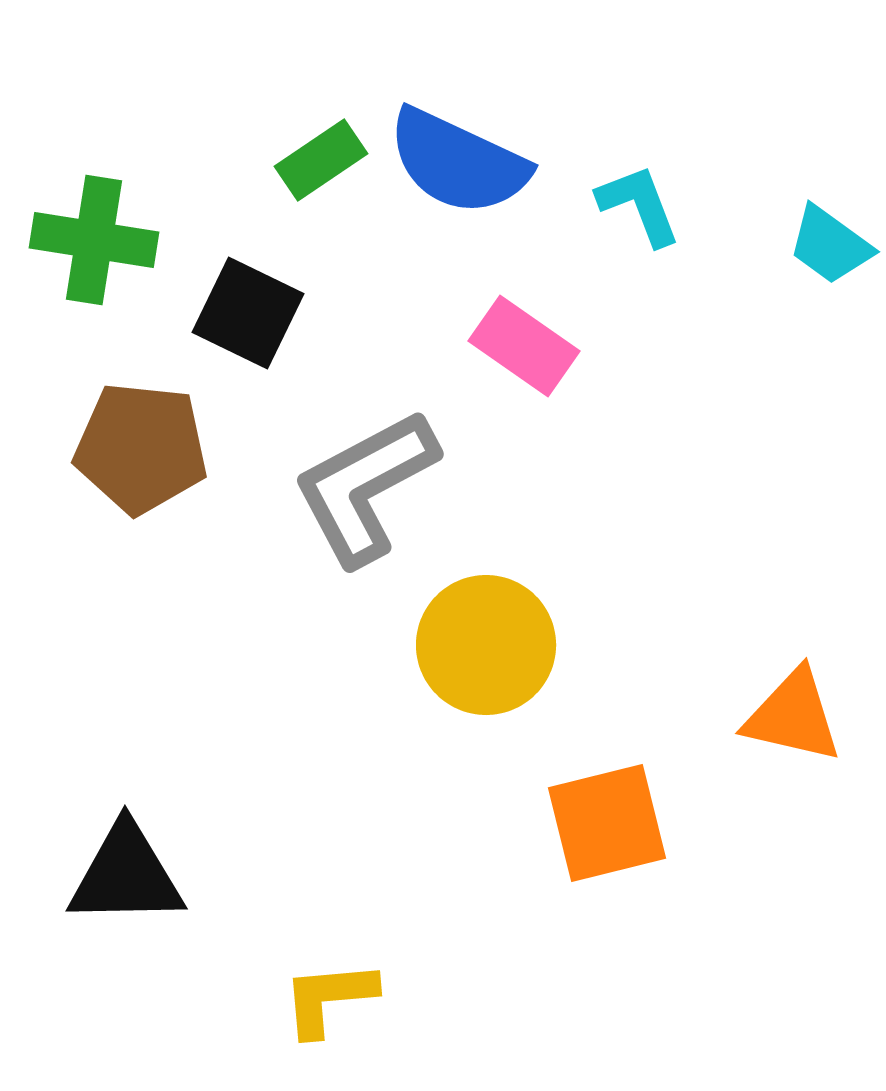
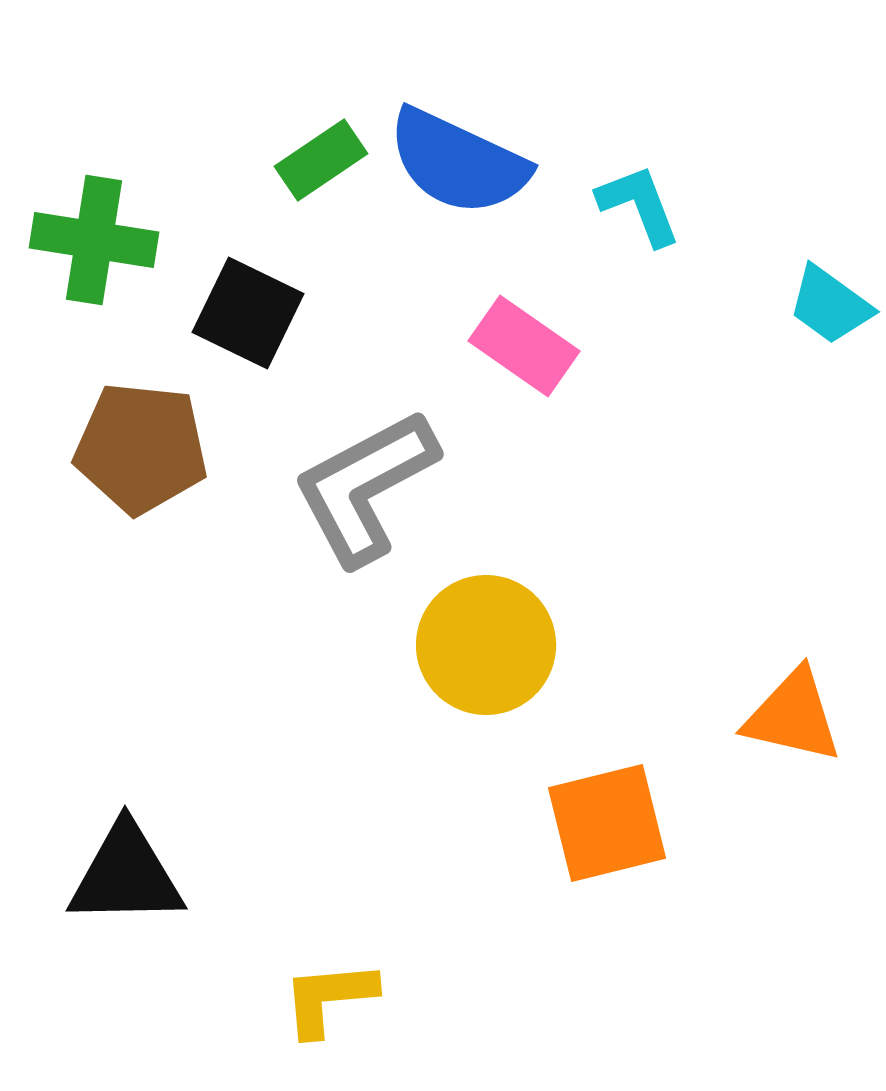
cyan trapezoid: moved 60 px down
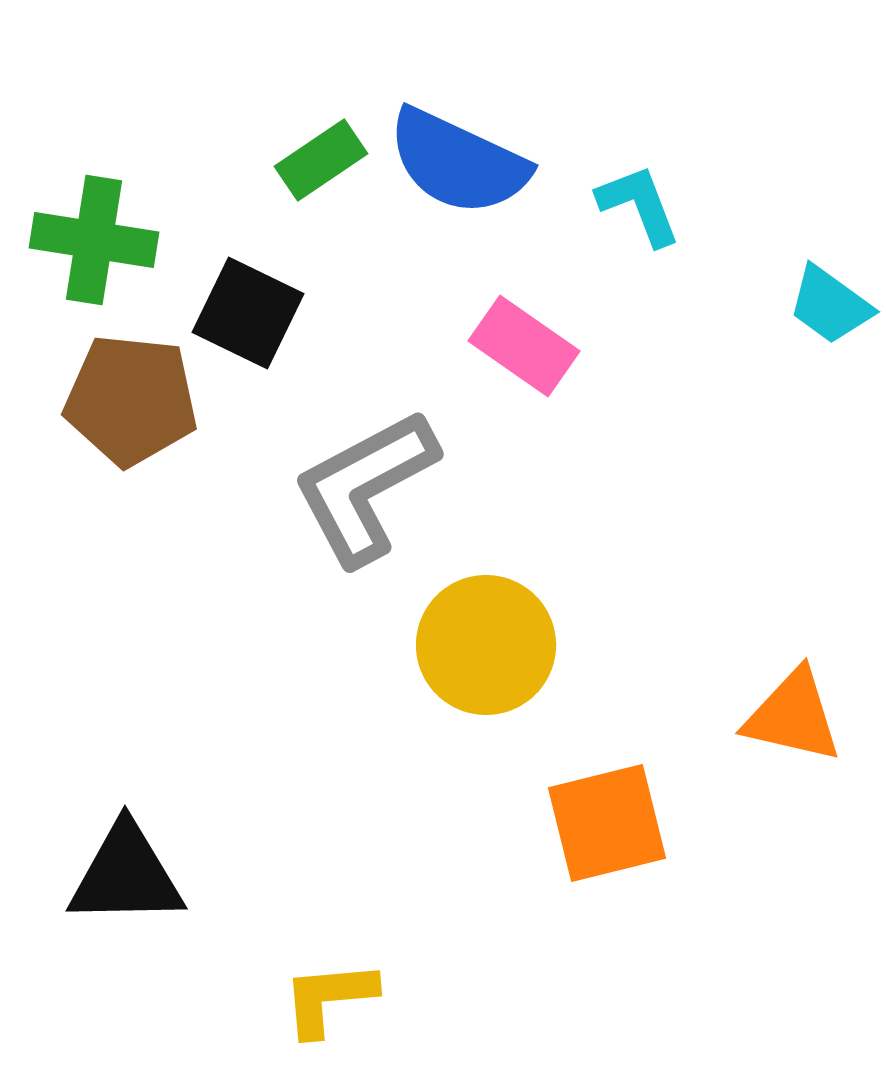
brown pentagon: moved 10 px left, 48 px up
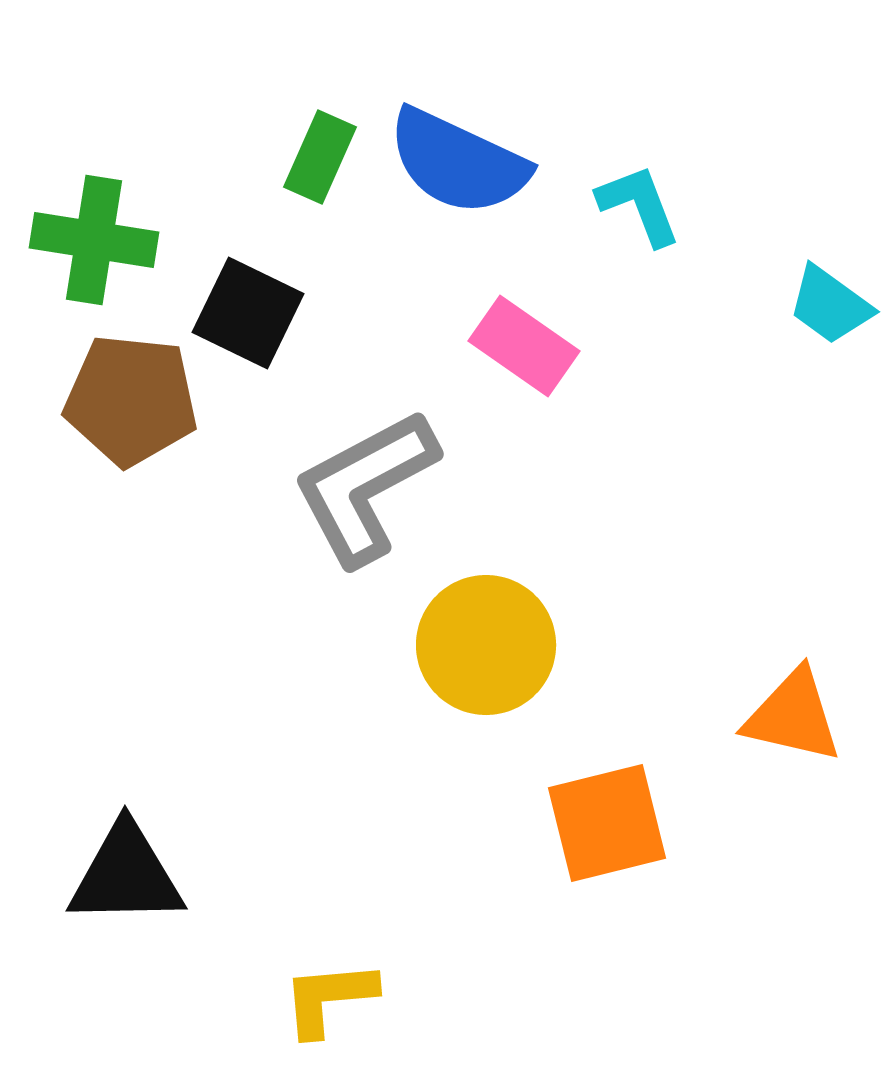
green rectangle: moved 1 px left, 3 px up; rotated 32 degrees counterclockwise
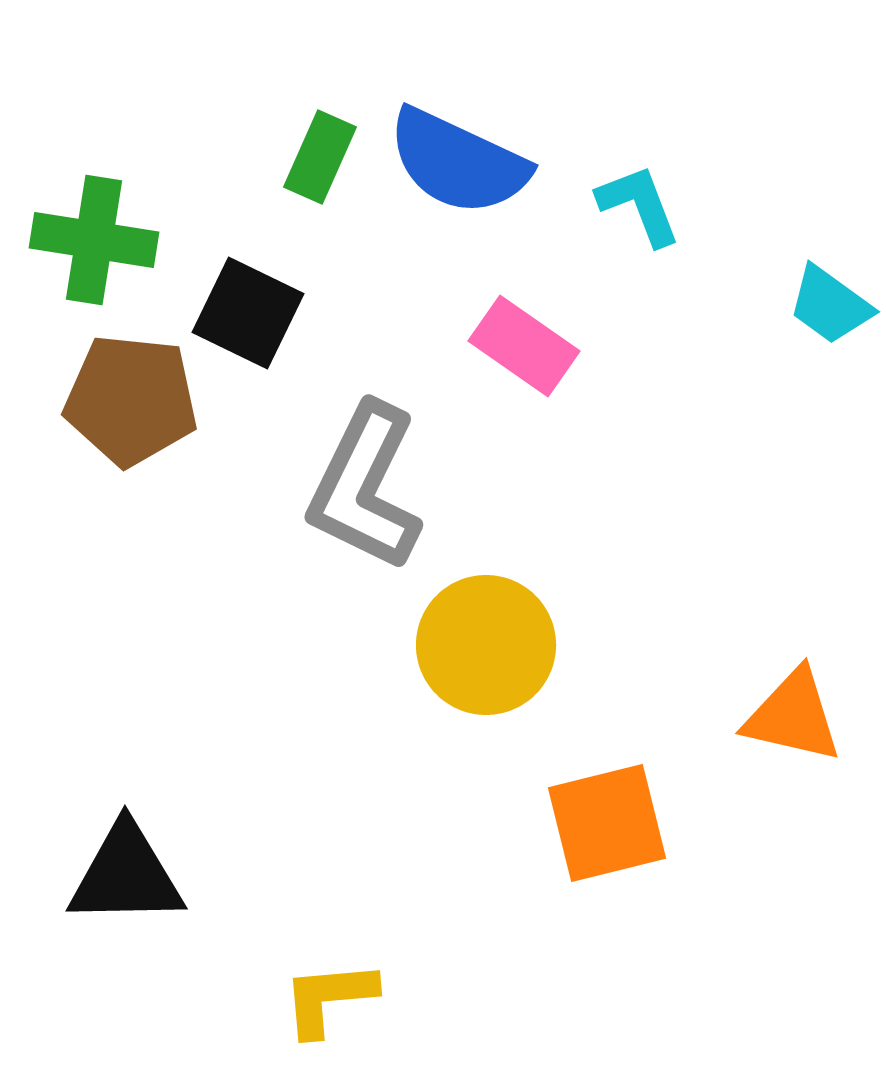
gray L-shape: rotated 36 degrees counterclockwise
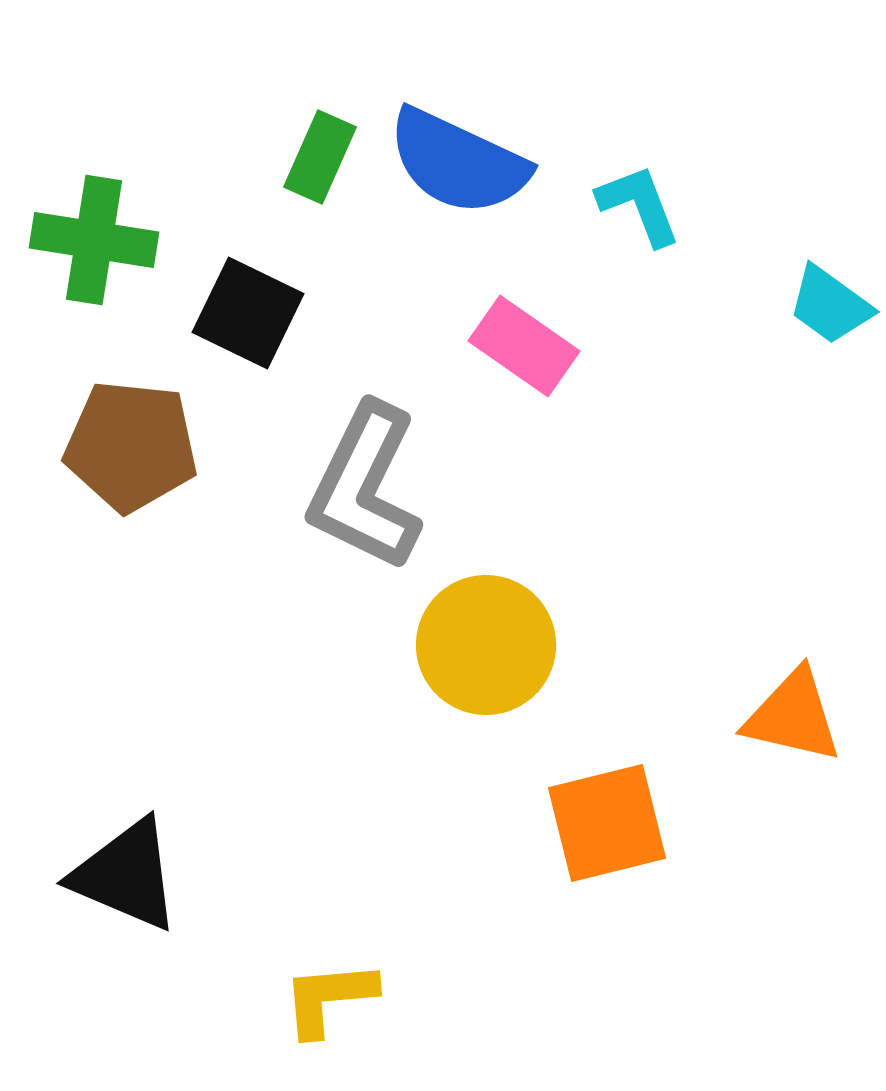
brown pentagon: moved 46 px down
black triangle: rotated 24 degrees clockwise
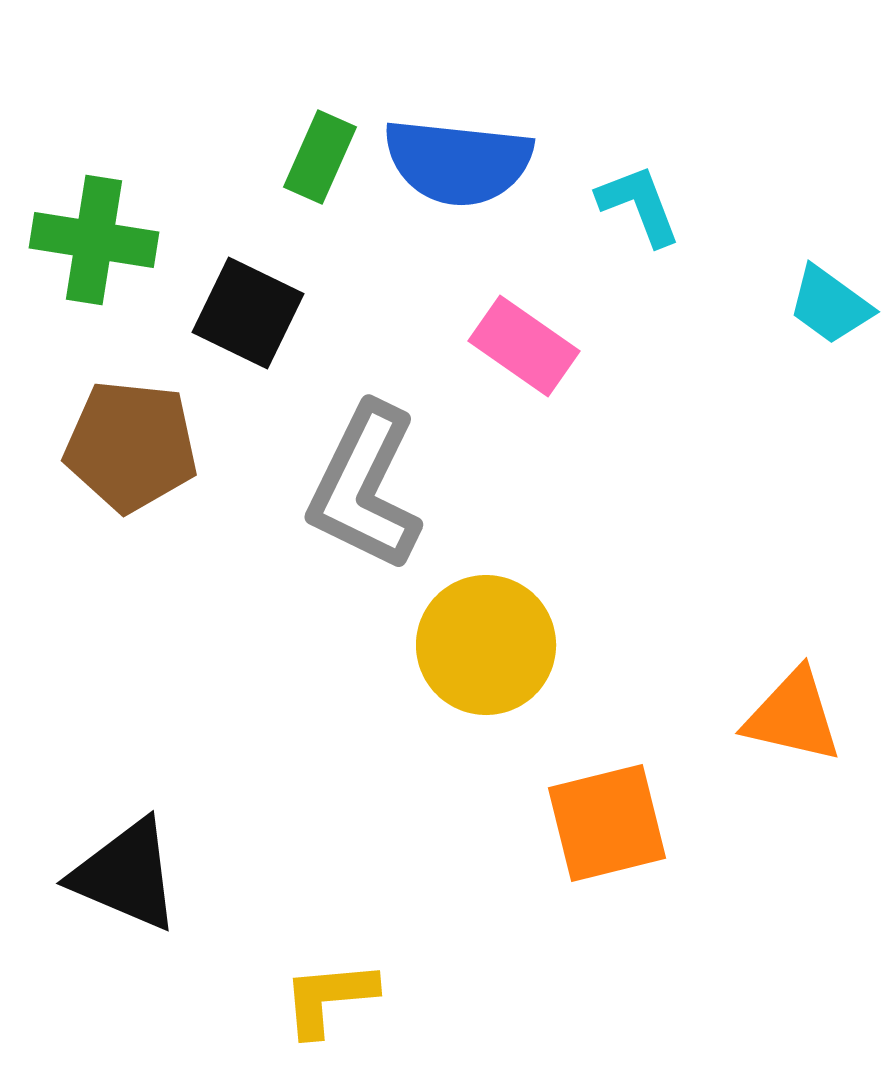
blue semicircle: rotated 19 degrees counterclockwise
